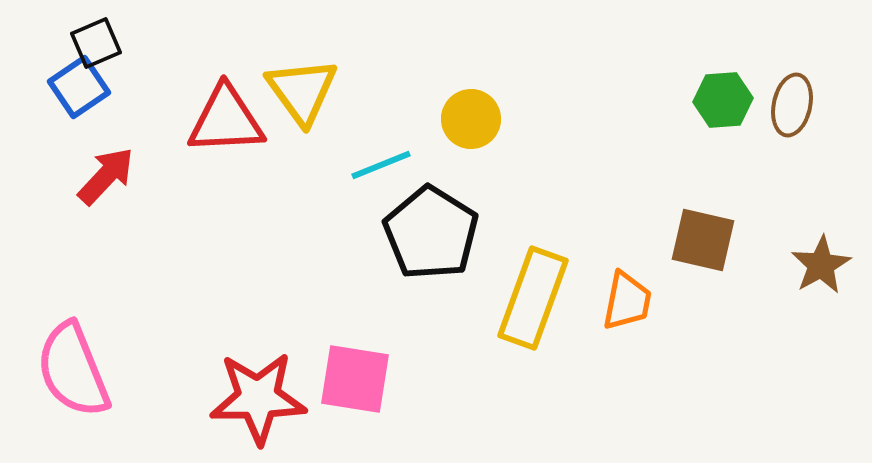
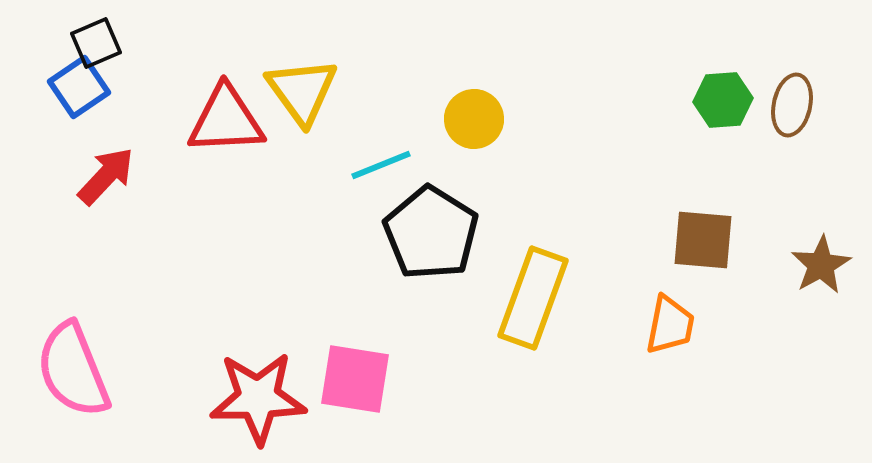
yellow circle: moved 3 px right
brown square: rotated 8 degrees counterclockwise
orange trapezoid: moved 43 px right, 24 px down
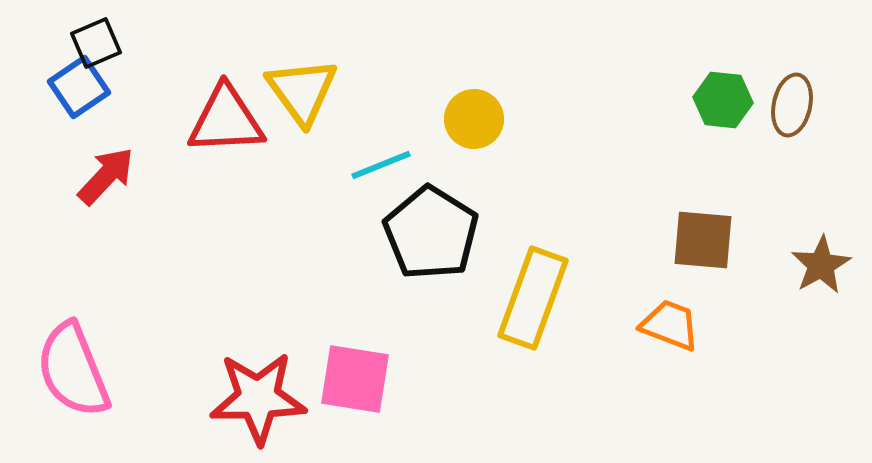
green hexagon: rotated 10 degrees clockwise
orange trapezoid: rotated 80 degrees counterclockwise
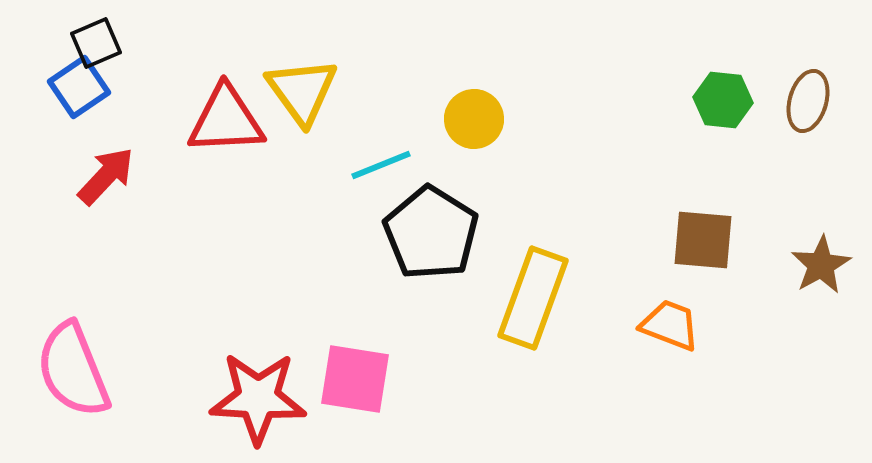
brown ellipse: moved 16 px right, 4 px up; rotated 4 degrees clockwise
red star: rotated 4 degrees clockwise
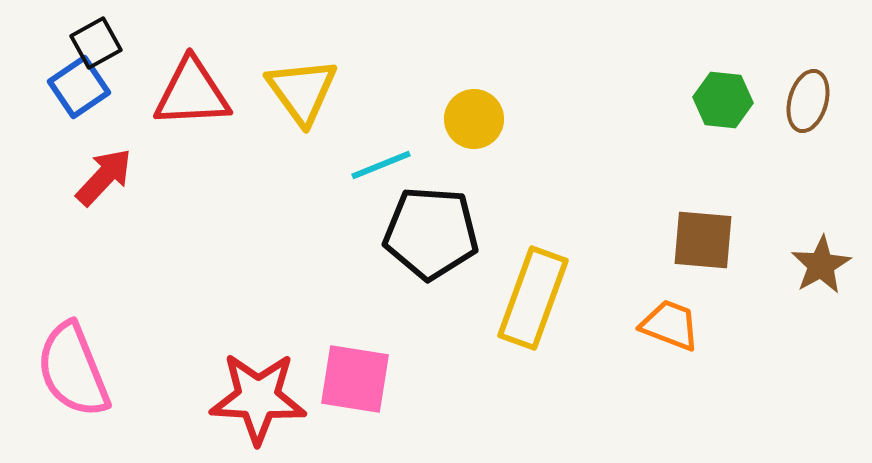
black square: rotated 6 degrees counterclockwise
red triangle: moved 34 px left, 27 px up
red arrow: moved 2 px left, 1 px down
black pentagon: rotated 28 degrees counterclockwise
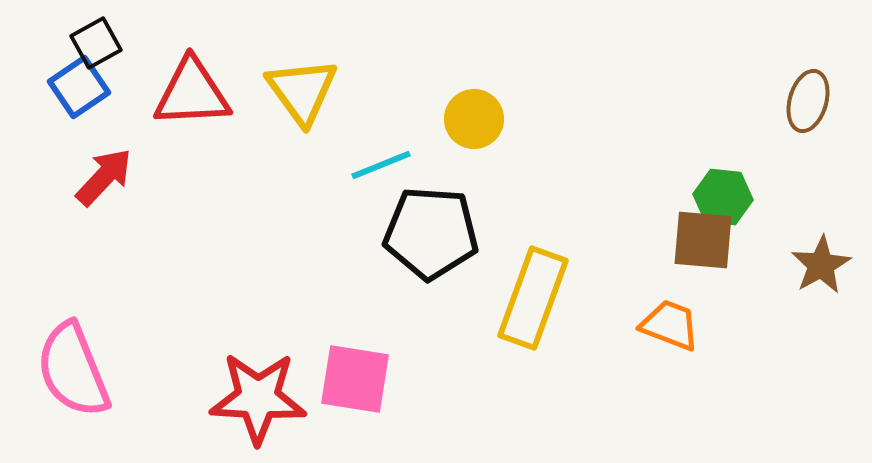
green hexagon: moved 97 px down
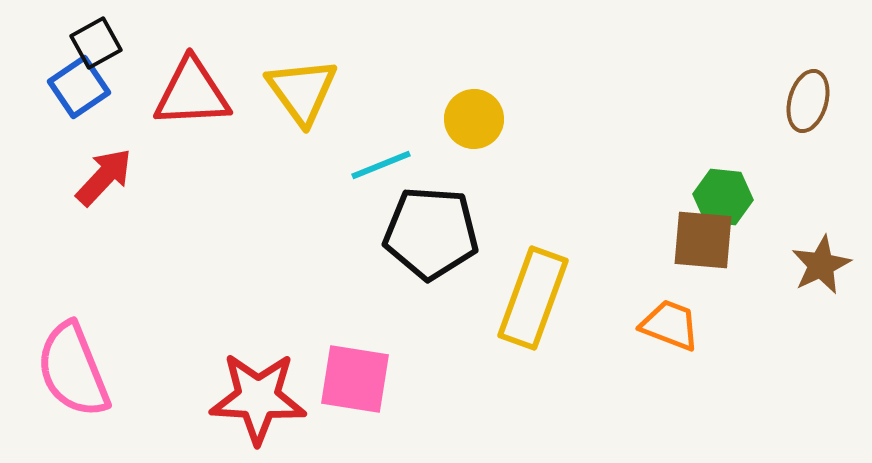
brown star: rotated 4 degrees clockwise
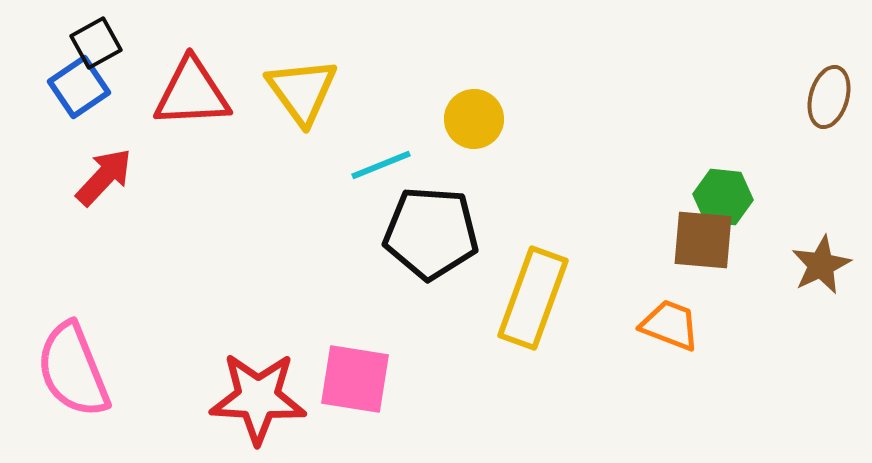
brown ellipse: moved 21 px right, 4 px up
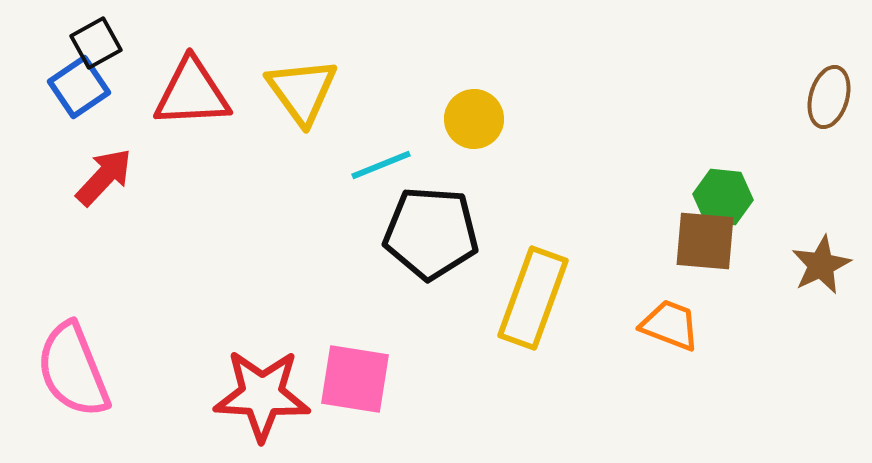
brown square: moved 2 px right, 1 px down
red star: moved 4 px right, 3 px up
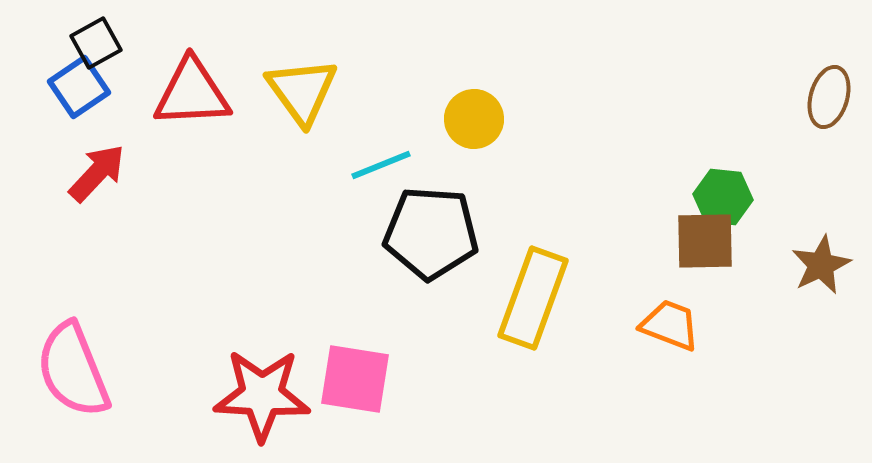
red arrow: moved 7 px left, 4 px up
brown square: rotated 6 degrees counterclockwise
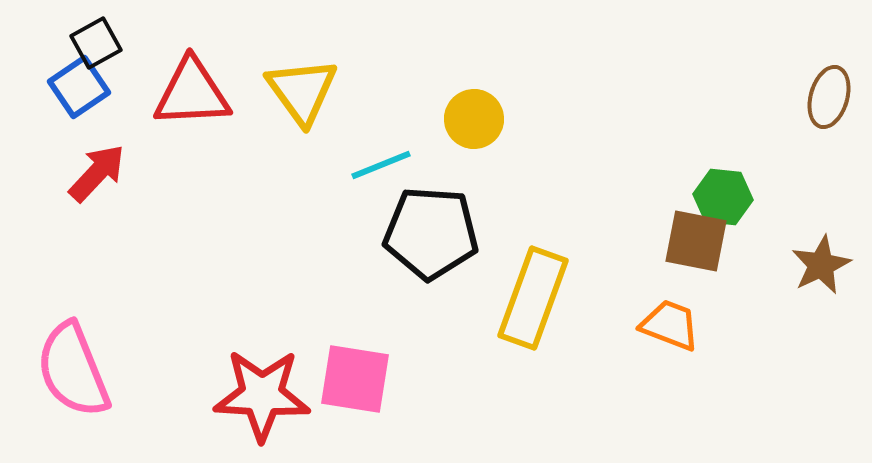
brown square: moved 9 px left; rotated 12 degrees clockwise
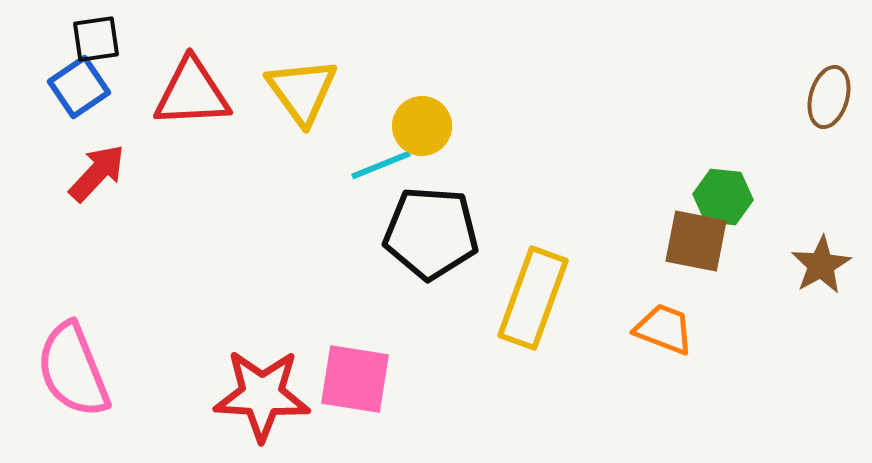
black square: moved 4 px up; rotated 21 degrees clockwise
yellow circle: moved 52 px left, 7 px down
brown star: rotated 4 degrees counterclockwise
orange trapezoid: moved 6 px left, 4 px down
